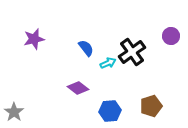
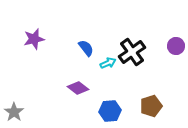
purple circle: moved 5 px right, 10 px down
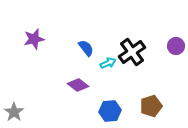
purple diamond: moved 3 px up
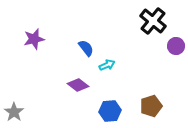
black cross: moved 21 px right, 31 px up; rotated 16 degrees counterclockwise
cyan arrow: moved 1 px left, 2 px down
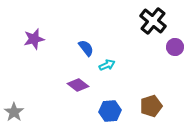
purple circle: moved 1 px left, 1 px down
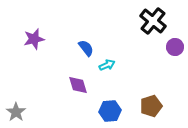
purple diamond: rotated 35 degrees clockwise
gray star: moved 2 px right
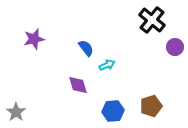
black cross: moved 1 px left, 1 px up
blue hexagon: moved 3 px right
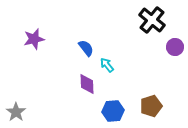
cyan arrow: rotated 105 degrees counterclockwise
purple diamond: moved 9 px right, 1 px up; rotated 15 degrees clockwise
